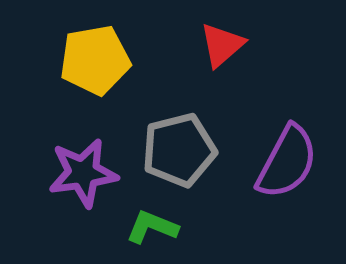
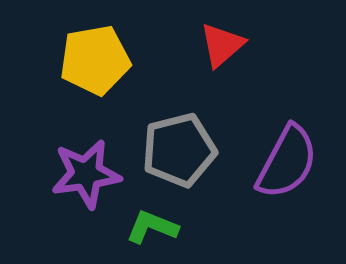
purple star: moved 3 px right, 1 px down
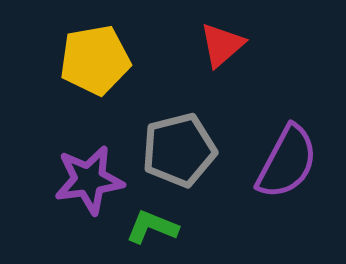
purple star: moved 3 px right, 6 px down
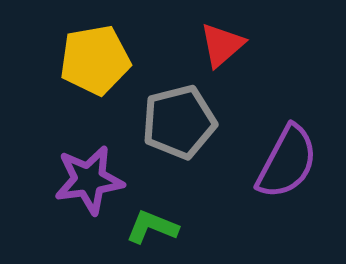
gray pentagon: moved 28 px up
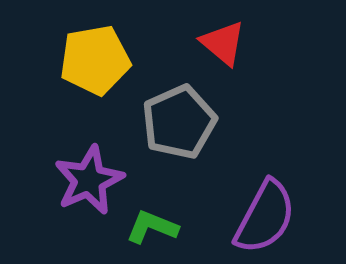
red triangle: moved 1 px right, 2 px up; rotated 39 degrees counterclockwise
gray pentagon: rotated 10 degrees counterclockwise
purple semicircle: moved 22 px left, 55 px down
purple star: rotated 16 degrees counterclockwise
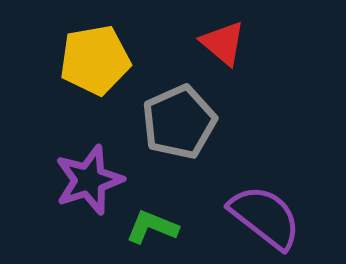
purple star: rotated 6 degrees clockwise
purple semicircle: rotated 80 degrees counterclockwise
